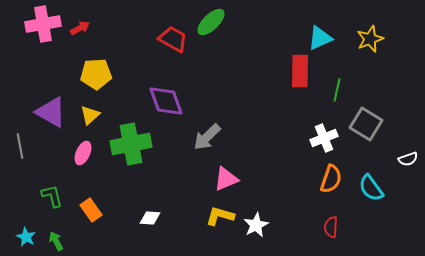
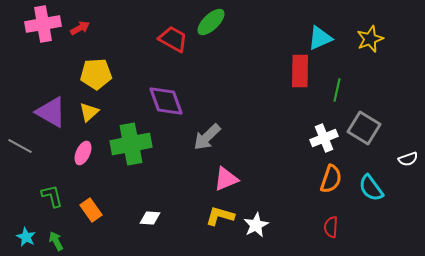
yellow triangle: moved 1 px left, 3 px up
gray square: moved 2 px left, 4 px down
gray line: rotated 50 degrees counterclockwise
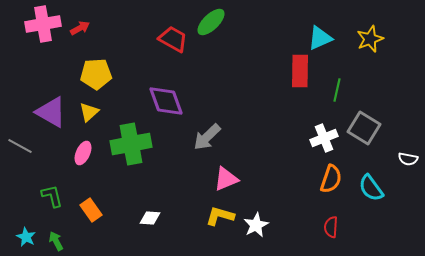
white semicircle: rotated 30 degrees clockwise
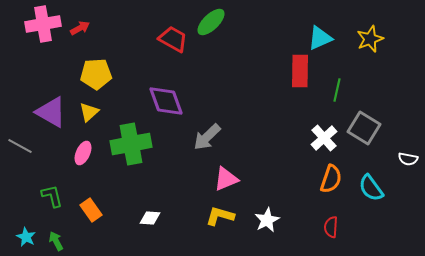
white cross: rotated 20 degrees counterclockwise
white star: moved 11 px right, 5 px up
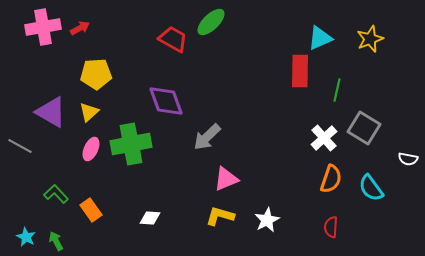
pink cross: moved 3 px down
pink ellipse: moved 8 px right, 4 px up
green L-shape: moved 4 px right, 2 px up; rotated 30 degrees counterclockwise
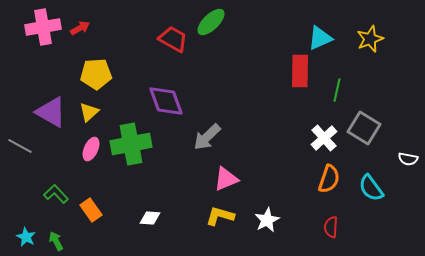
orange semicircle: moved 2 px left
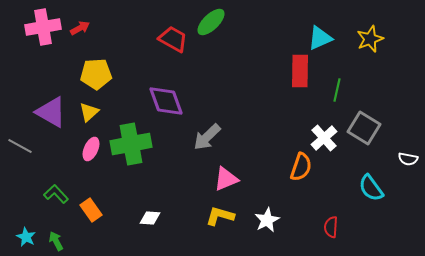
orange semicircle: moved 28 px left, 12 px up
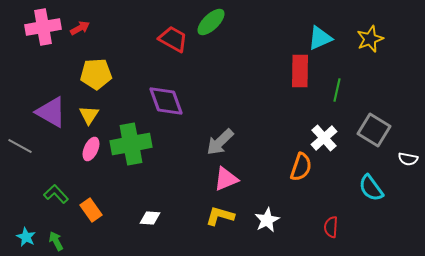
yellow triangle: moved 3 px down; rotated 15 degrees counterclockwise
gray square: moved 10 px right, 2 px down
gray arrow: moved 13 px right, 5 px down
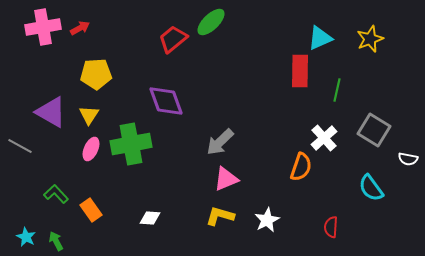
red trapezoid: rotated 68 degrees counterclockwise
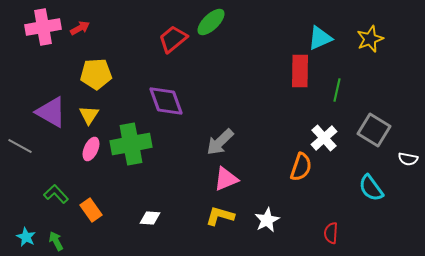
red semicircle: moved 6 px down
